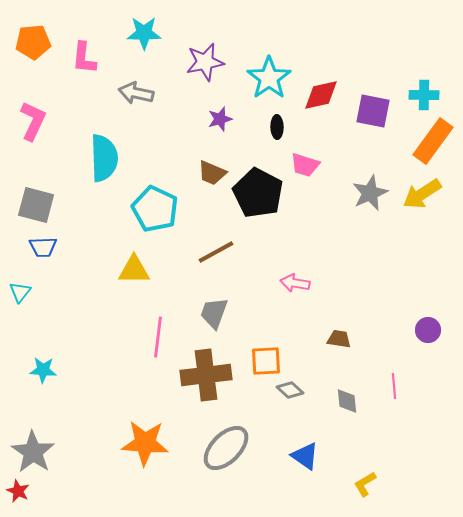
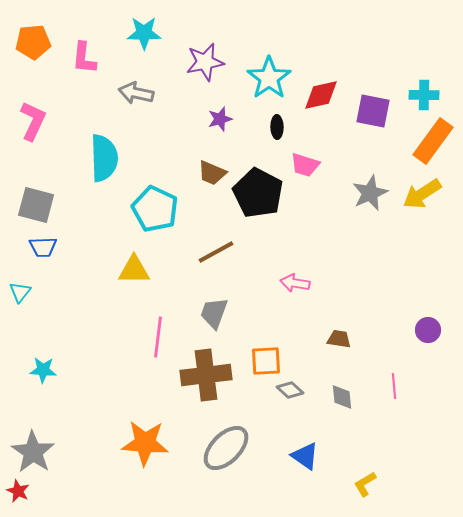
gray diamond at (347, 401): moved 5 px left, 4 px up
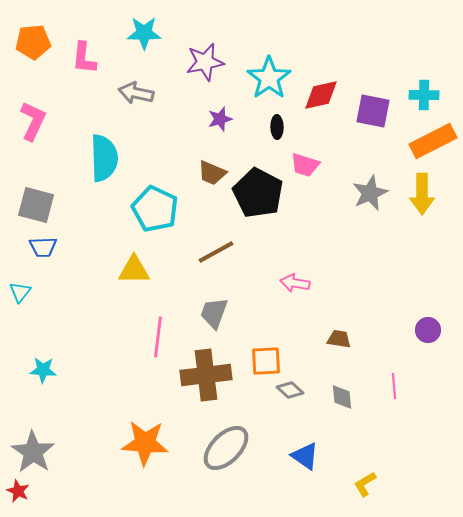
orange rectangle at (433, 141): rotated 27 degrees clockwise
yellow arrow at (422, 194): rotated 57 degrees counterclockwise
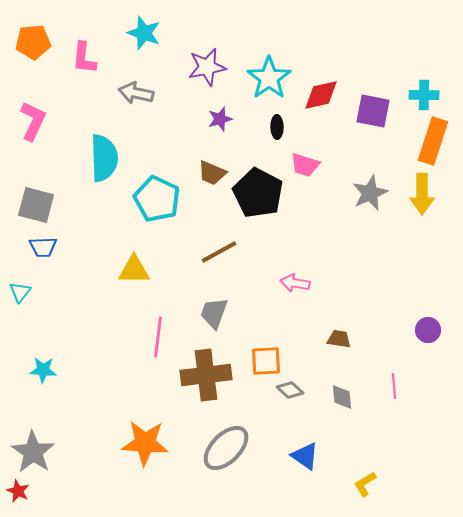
cyan star at (144, 33): rotated 20 degrees clockwise
purple star at (205, 62): moved 2 px right, 5 px down
orange rectangle at (433, 141): rotated 45 degrees counterclockwise
cyan pentagon at (155, 209): moved 2 px right, 10 px up
brown line at (216, 252): moved 3 px right
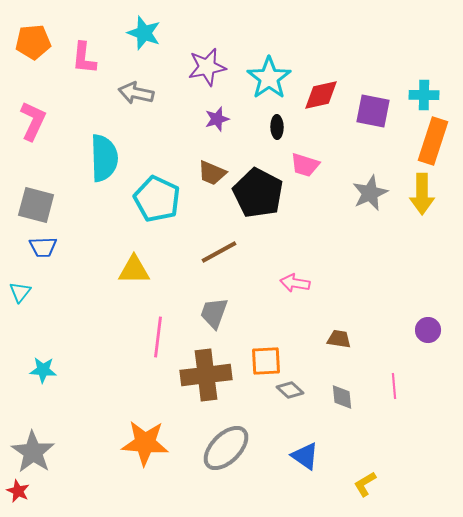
purple star at (220, 119): moved 3 px left
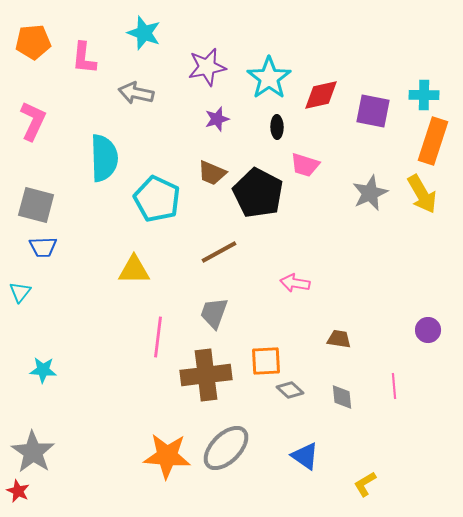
yellow arrow at (422, 194): rotated 30 degrees counterclockwise
orange star at (145, 443): moved 22 px right, 13 px down
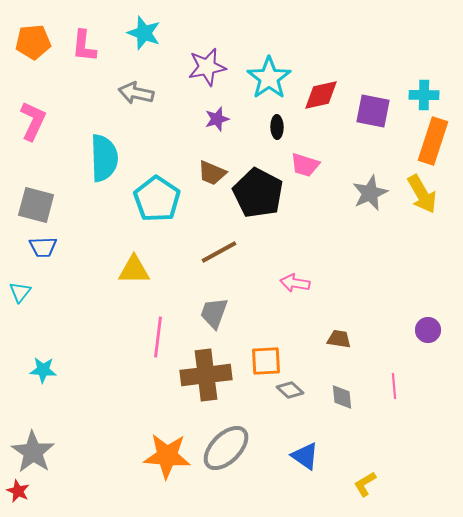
pink L-shape at (84, 58): moved 12 px up
cyan pentagon at (157, 199): rotated 9 degrees clockwise
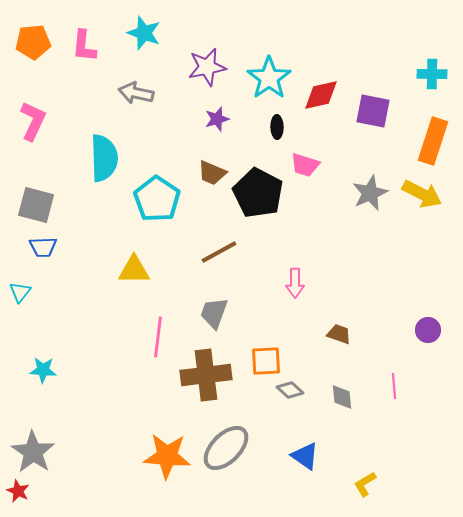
cyan cross at (424, 95): moved 8 px right, 21 px up
yellow arrow at (422, 194): rotated 33 degrees counterclockwise
pink arrow at (295, 283): rotated 100 degrees counterclockwise
brown trapezoid at (339, 339): moved 5 px up; rotated 10 degrees clockwise
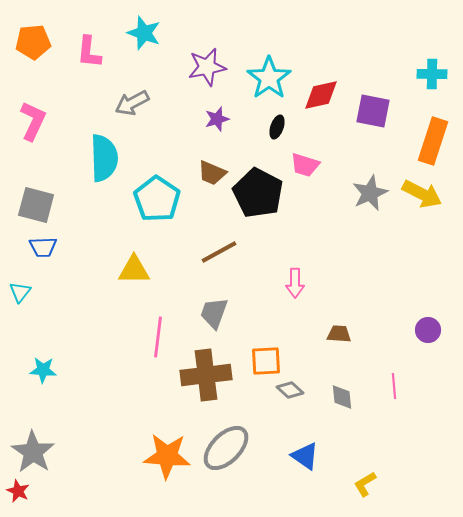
pink L-shape at (84, 46): moved 5 px right, 6 px down
gray arrow at (136, 93): moved 4 px left, 10 px down; rotated 40 degrees counterclockwise
black ellipse at (277, 127): rotated 20 degrees clockwise
brown trapezoid at (339, 334): rotated 15 degrees counterclockwise
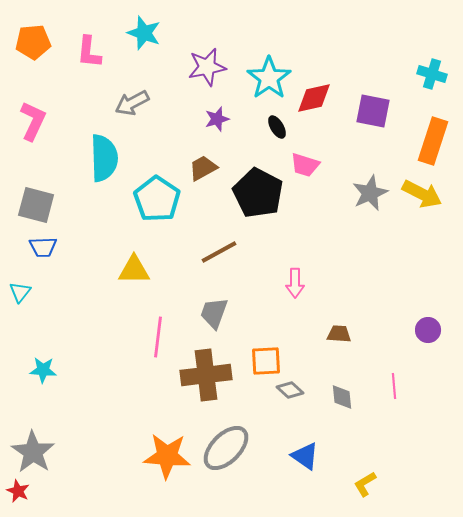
cyan cross at (432, 74): rotated 16 degrees clockwise
red diamond at (321, 95): moved 7 px left, 3 px down
black ellipse at (277, 127): rotated 50 degrees counterclockwise
brown trapezoid at (212, 173): moved 9 px left, 5 px up; rotated 128 degrees clockwise
